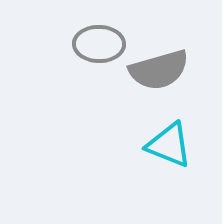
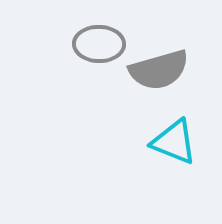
cyan triangle: moved 5 px right, 3 px up
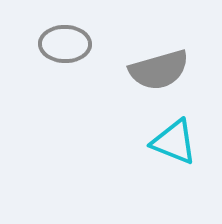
gray ellipse: moved 34 px left
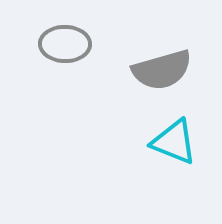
gray semicircle: moved 3 px right
